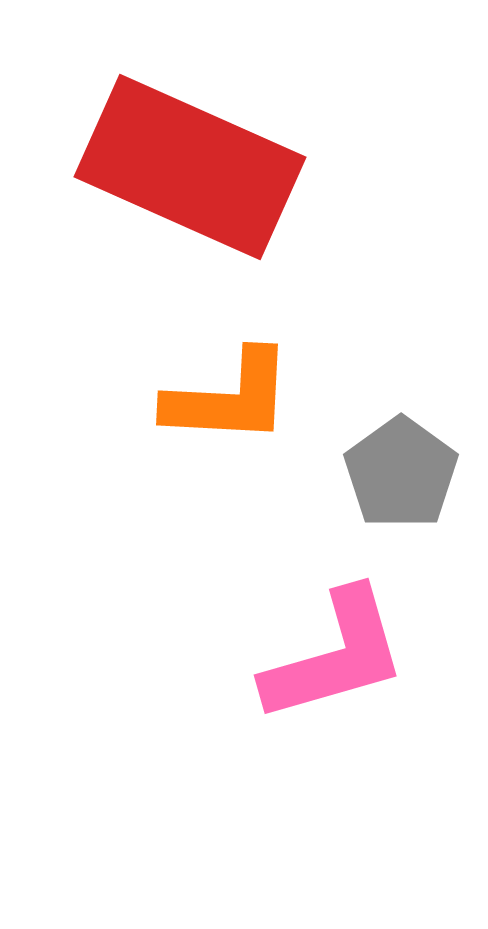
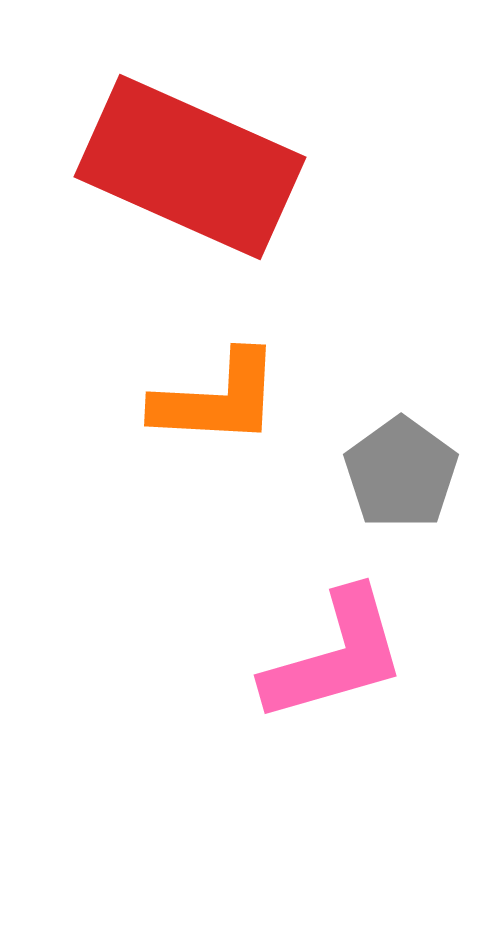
orange L-shape: moved 12 px left, 1 px down
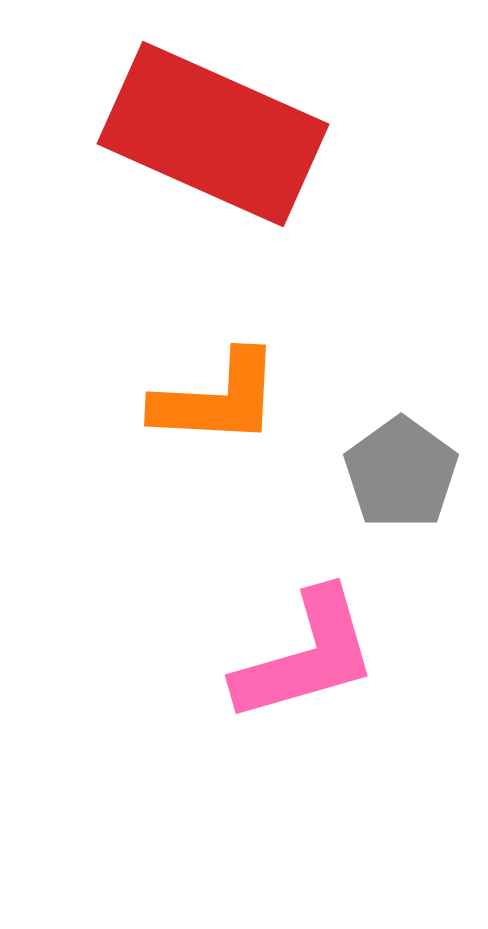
red rectangle: moved 23 px right, 33 px up
pink L-shape: moved 29 px left
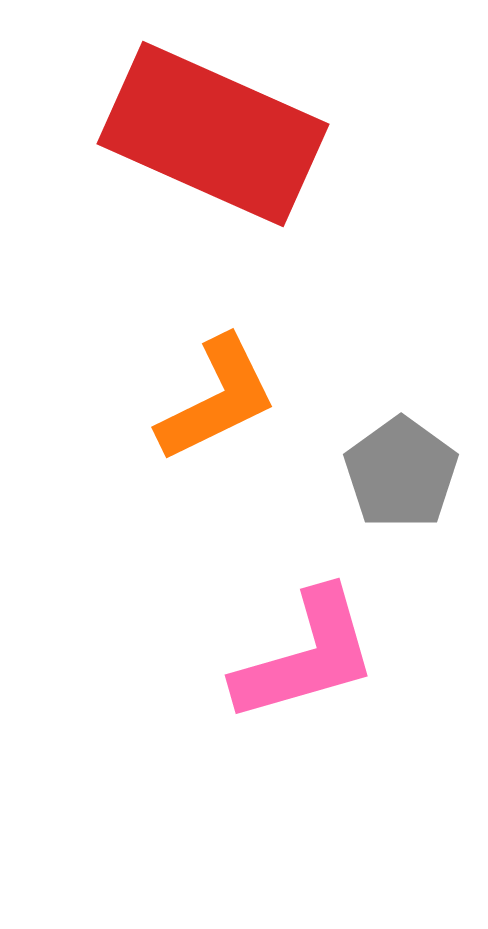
orange L-shape: rotated 29 degrees counterclockwise
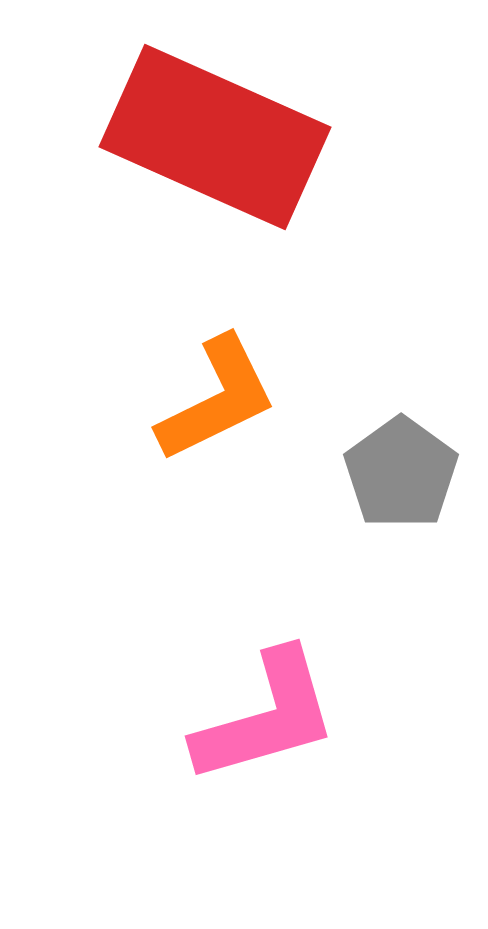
red rectangle: moved 2 px right, 3 px down
pink L-shape: moved 40 px left, 61 px down
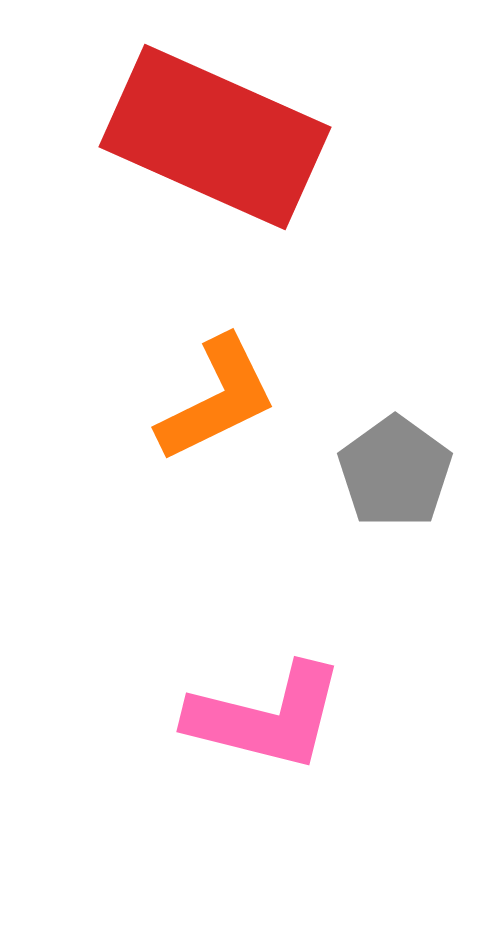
gray pentagon: moved 6 px left, 1 px up
pink L-shape: rotated 30 degrees clockwise
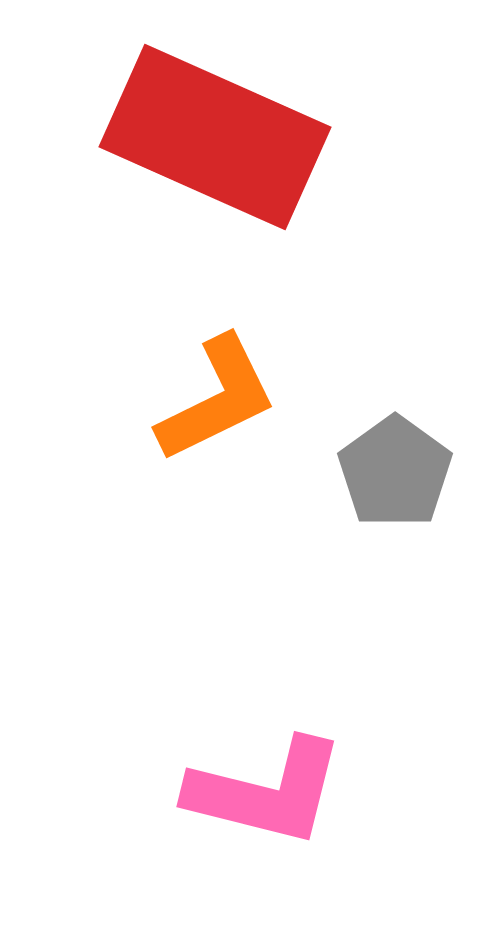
pink L-shape: moved 75 px down
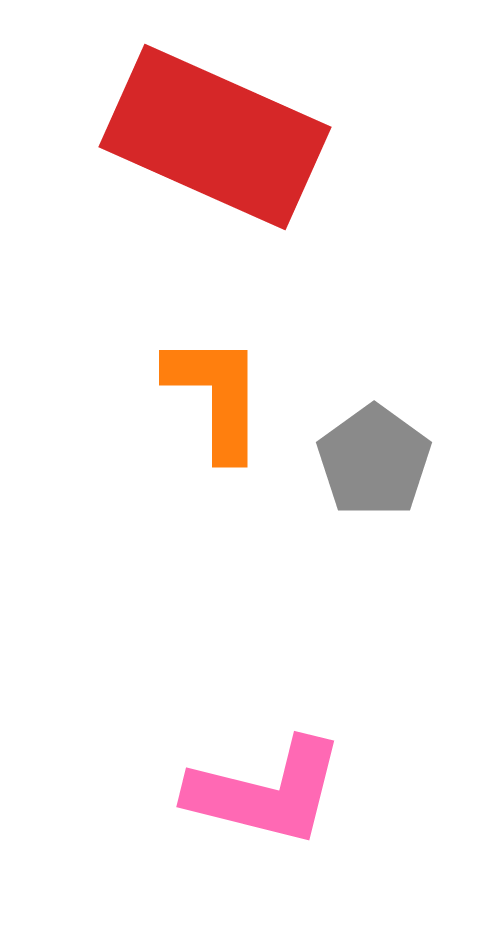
orange L-shape: moved 1 px left, 3 px up; rotated 64 degrees counterclockwise
gray pentagon: moved 21 px left, 11 px up
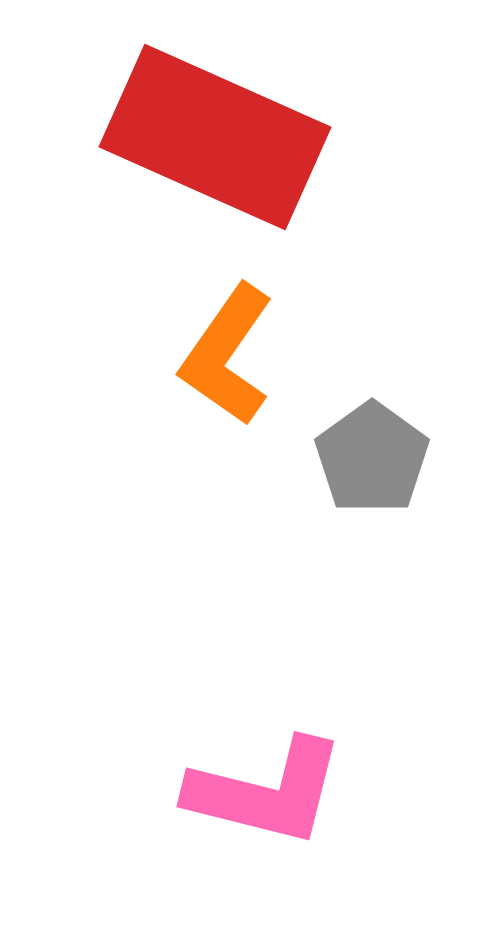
orange L-shape: moved 11 px right, 41 px up; rotated 145 degrees counterclockwise
gray pentagon: moved 2 px left, 3 px up
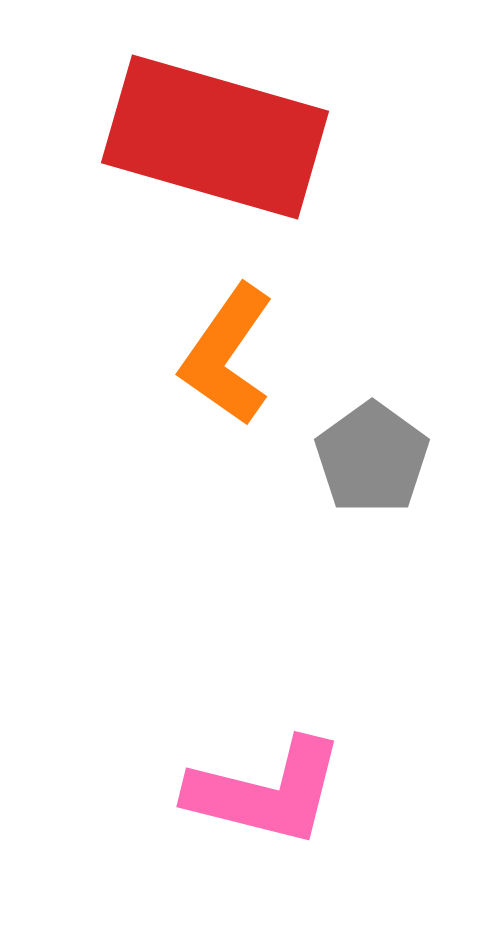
red rectangle: rotated 8 degrees counterclockwise
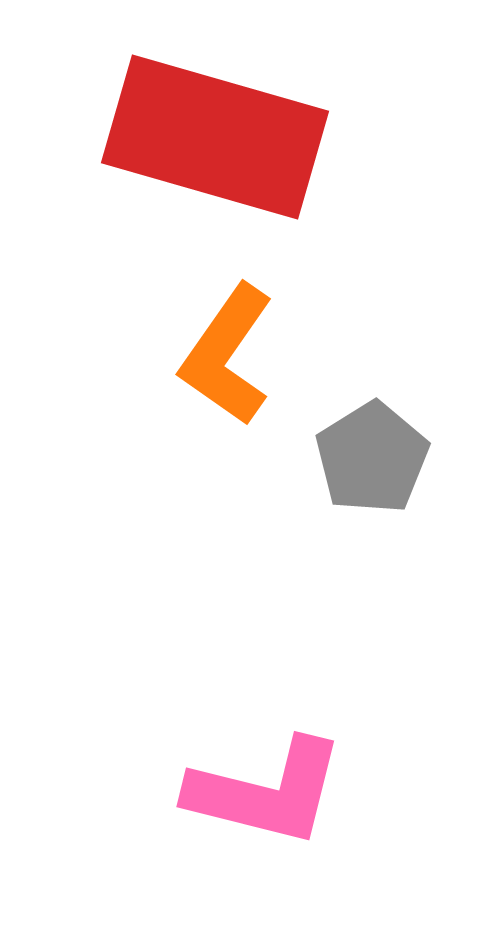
gray pentagon: rotated 4 degrees clockwise
